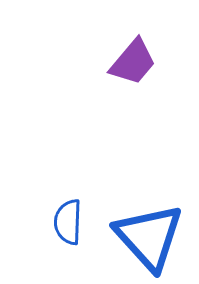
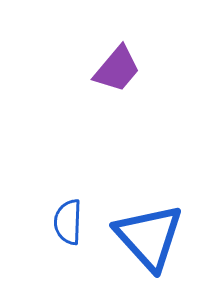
purple trapezoid: moved 16 px left, 7 px down
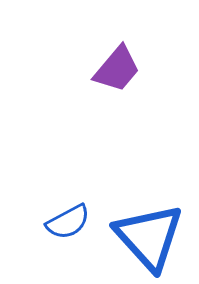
blue semicircle: rotated 120 degrees counterclockwise
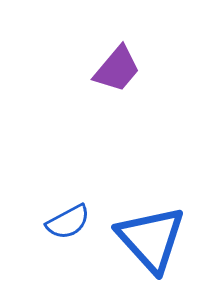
blue triangle: moved 2 px right, 2 px down
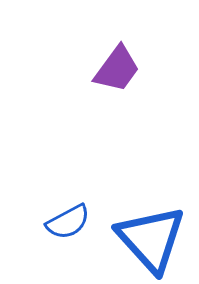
purple trapezoid: rotated 4 degrees counterclockwise
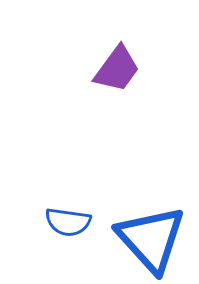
blue semicircle: rotated 36 degrees clockwise
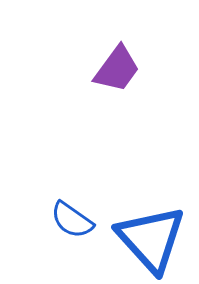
blue semicircle: moved 4 px right, 2 px up; rotated 27 degrees clockwise
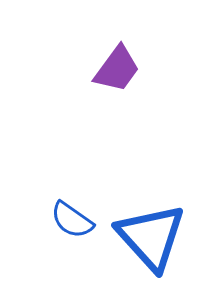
blue triangle: moved 2 px up
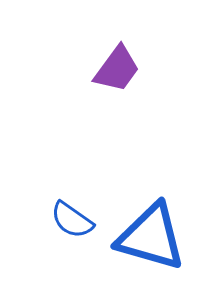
blue triangle: rotated 32 degrees counterclockwise
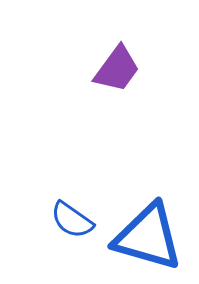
blue triangle: moved 3 px left
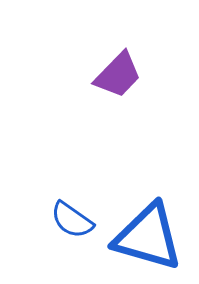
purple trapezoid: moved 1 px right, 6 px down; rotated 8 degrees clockwise
